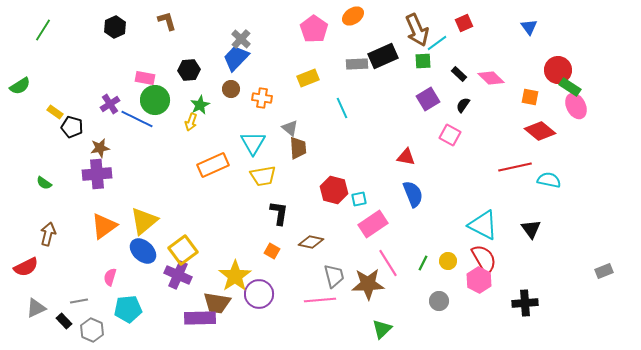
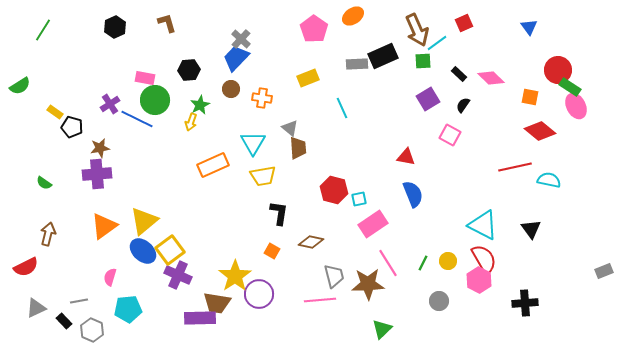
brown L-shape at (167, 21): moved 2 px down
yellow square at (183, 250): moved 13 px left
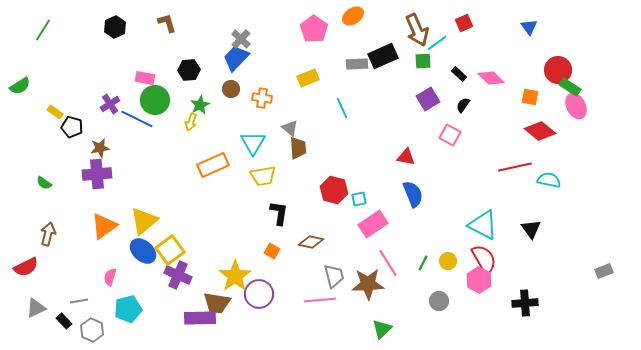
cyan pentagon at (128, 309): rotated 8 degrees counterclockwise
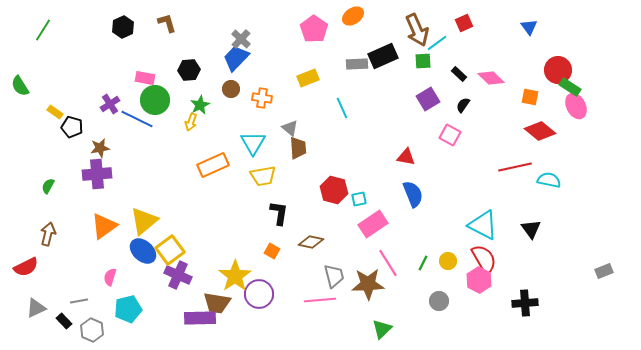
black hexagon at (115, 27): moved 8 px right
green semicircle at (20, 86): rotated 90 degrees clockwise
green semicircle at (44, 183): moved 4 px right, 3 px down; rotated 84 degrees clockwise
